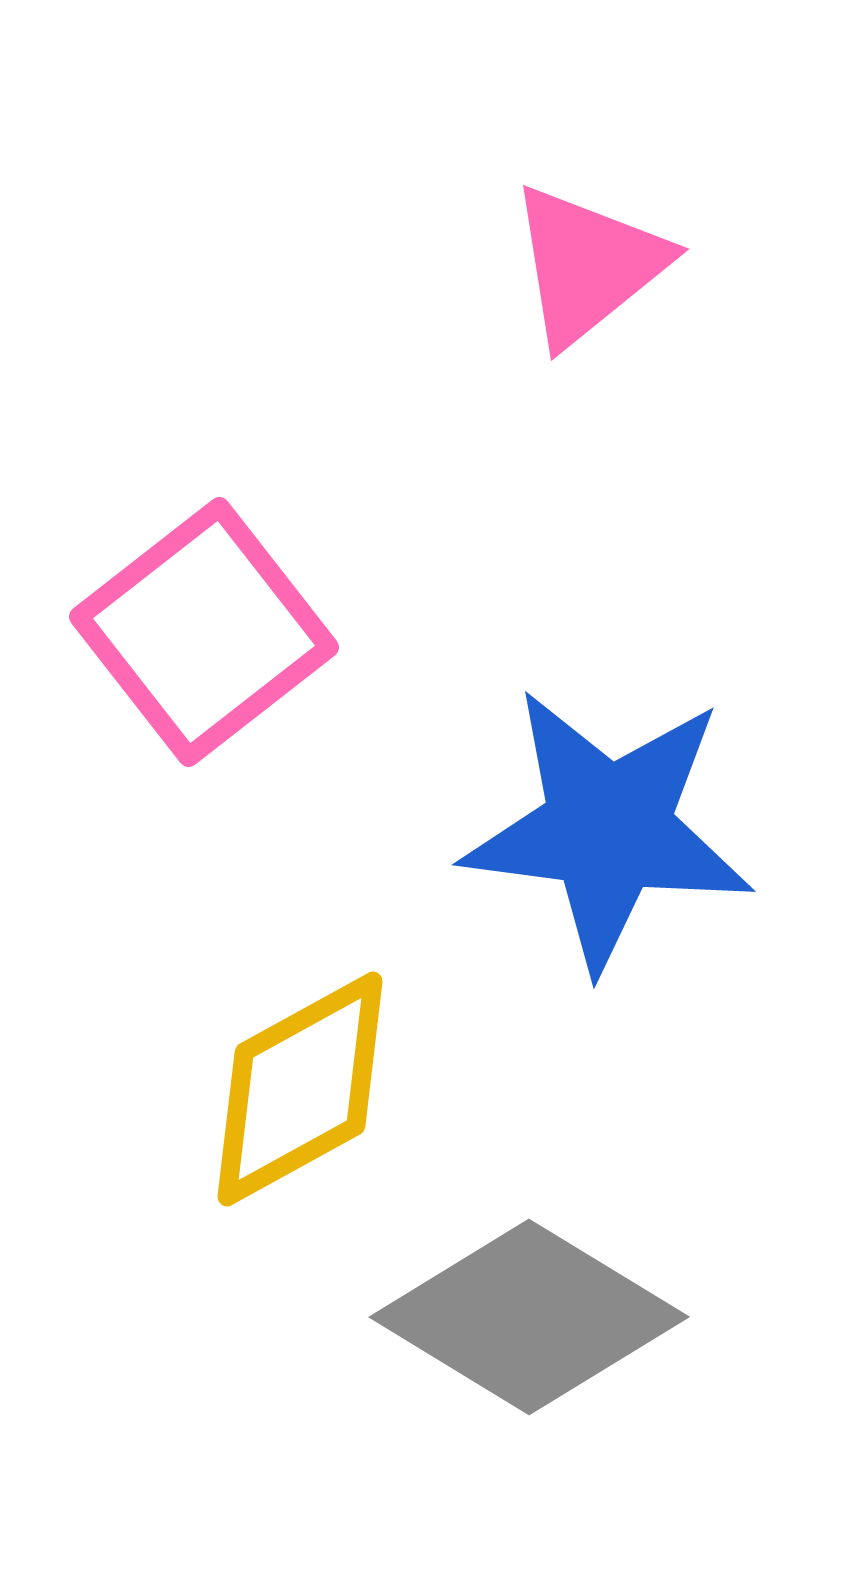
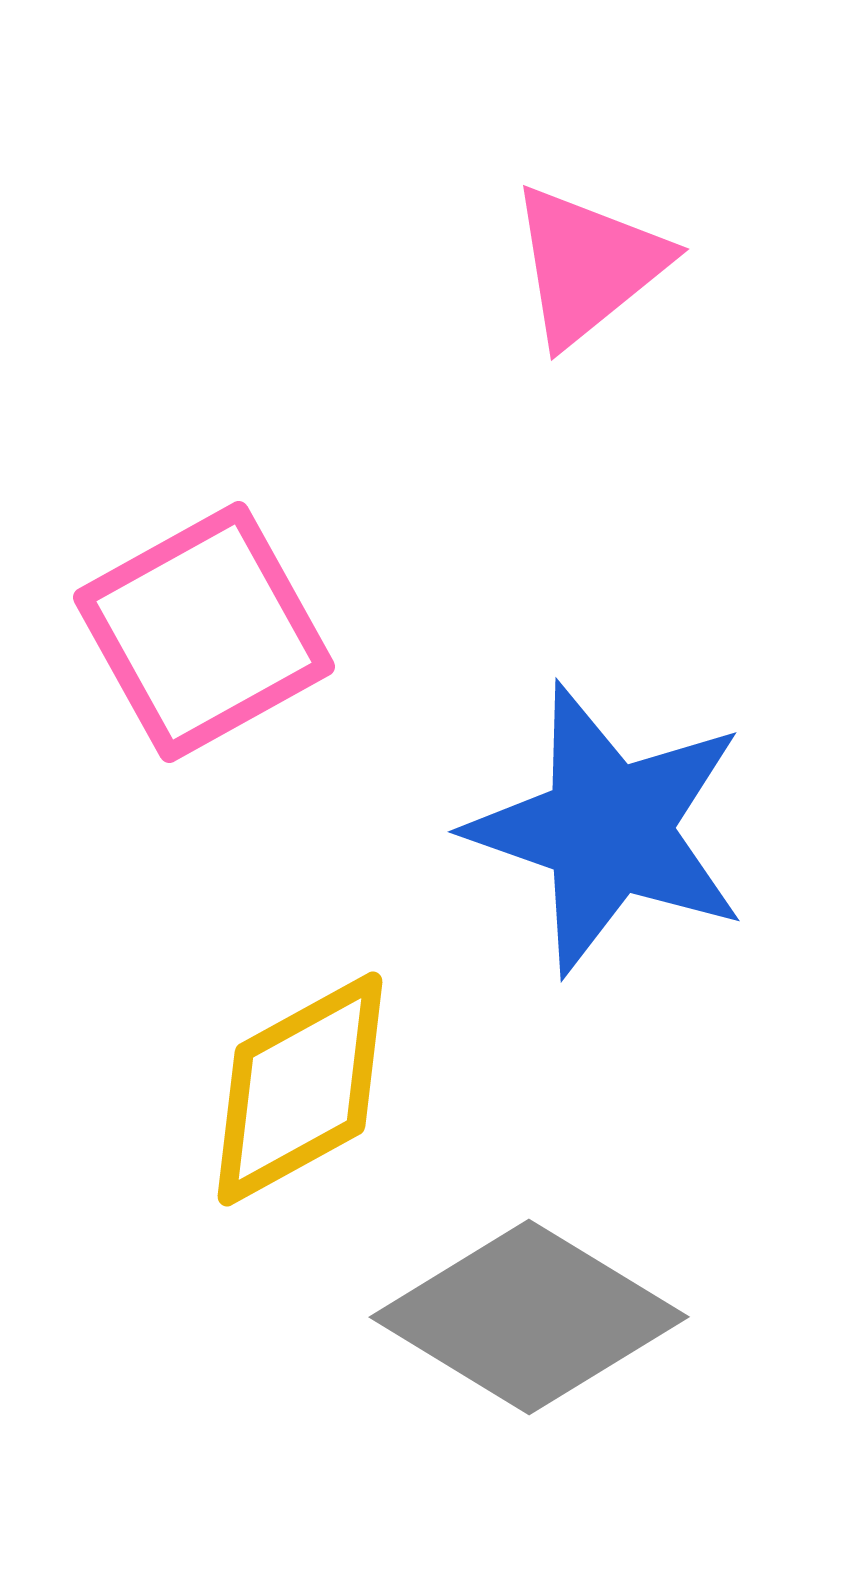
pink square: rotated 9 degrees clockwise
blue star: rotated 12 degrees clockwise
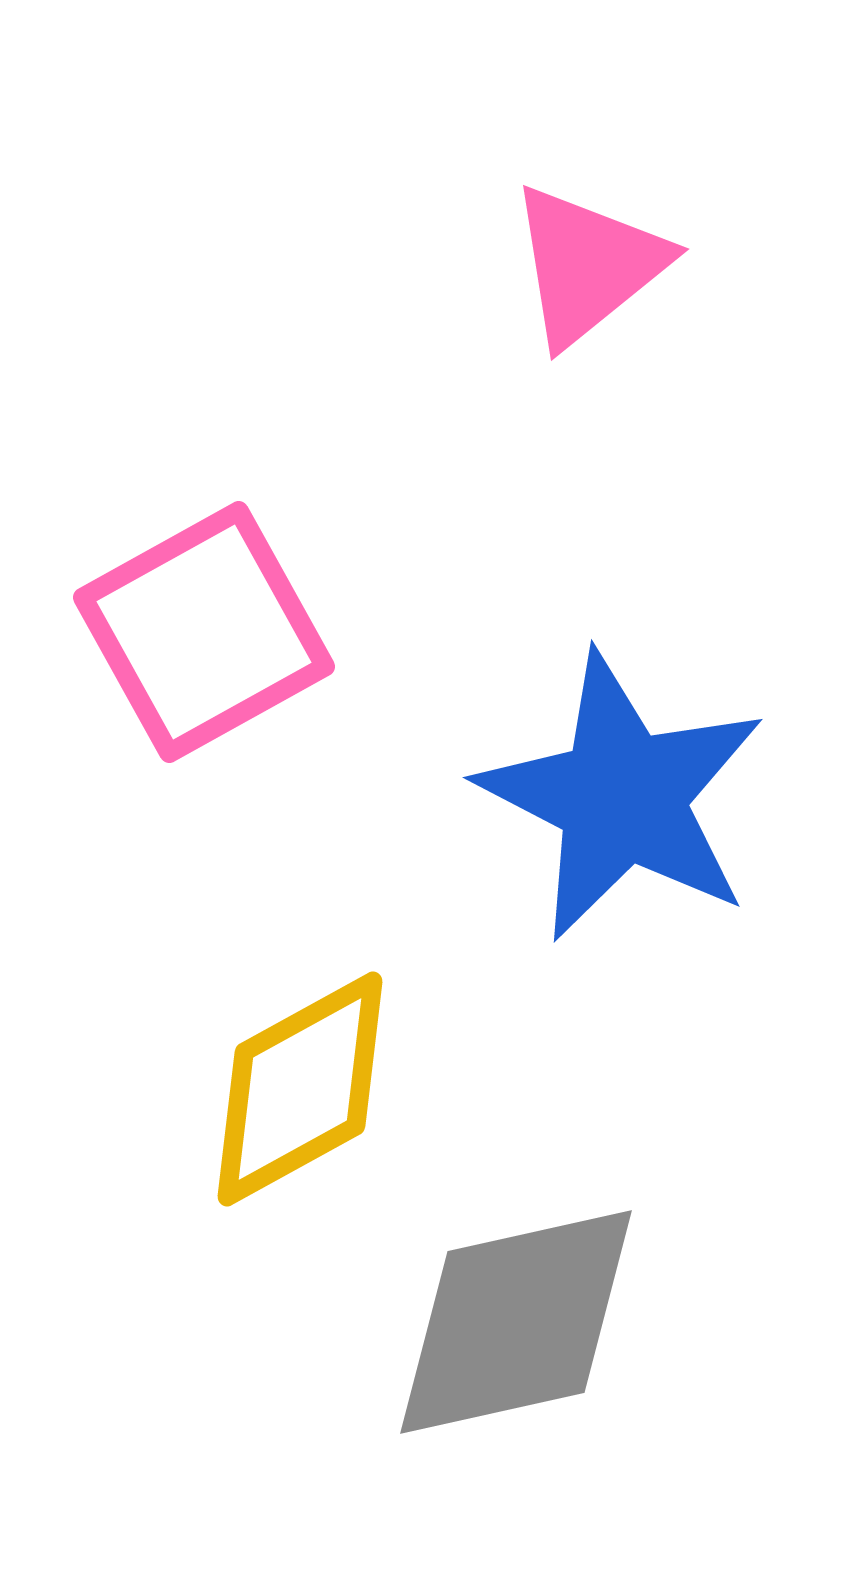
blue star: moved 14 px right, 32 px up; rotated 8 degrees clockwise
gray diamond: moved 13 px left, 5 px down; rotated 44 degrees counterclockwise
